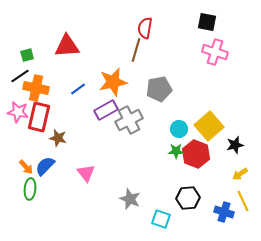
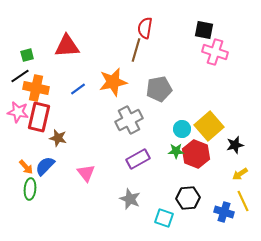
black square: moved 3 px left, 8 px down
purple rectangle: moved 32 px right, 49 px down
cyan circle: moved 3 px right
cyan square: moved 3 px right, 1 px up
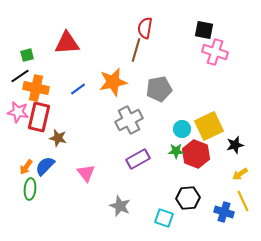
red triangle: moved 3 px up
yellow square: rotated 16 degrees clockwise
orange arrow: rotated 77 degrees clockwise
gray star: moved 10 px left, 7 px down
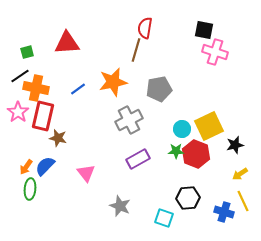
green square: moved 3 px up
pink star: rotated 25 degrees clockwise
red rectangle: moved 4 px right, 1 px up
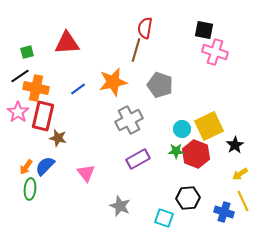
gray pentagon: moved 1 px right, 4 px up; rotated 30 degrees clockwise
black star: rotated 18 degrees counterclockwise
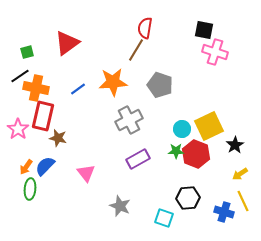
red triangle: rotated 32 degrees counterclockwise
brown line: rotated 15 degrees clockwise
orange star: rotated 8 degrees clockwise
pink star: moved 17 px down
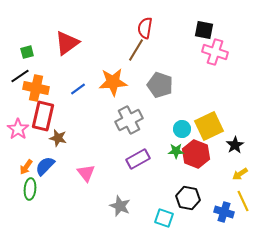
black hexagon: rotated 15 degrees clockwise
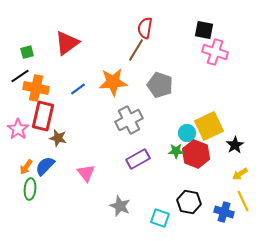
cyan circle: moved 5 px right, 4 px down
black hexagon: moved 1 px right, 4 px down
cyan square: moved 4 px left
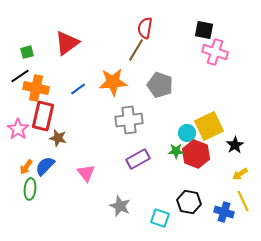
gray cross: rotated 20 degrees clockwise
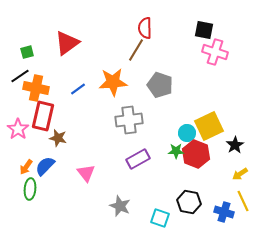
red semicircle: rotated 10 degrees counterclockwise
